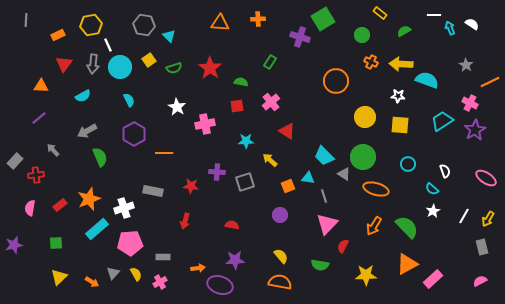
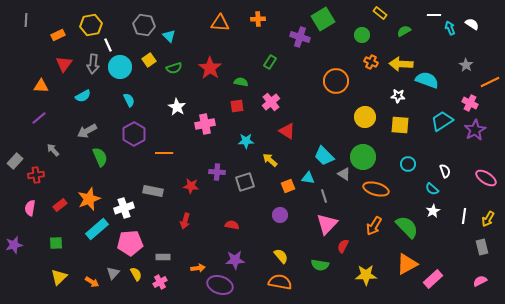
white line at (464, 216): rotated 21 degrees counterclockwise
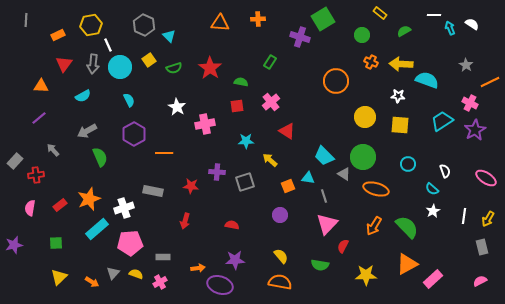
gray hexagon at (144, 25): rotated 15 degrees clockwise
yellow semicircle at (136, 274): rotated 40 degrees counterclockwise
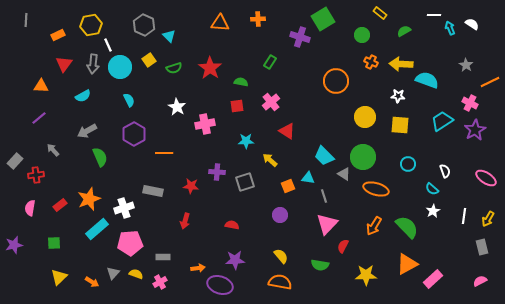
green square at (56, 243): moved 2 px left
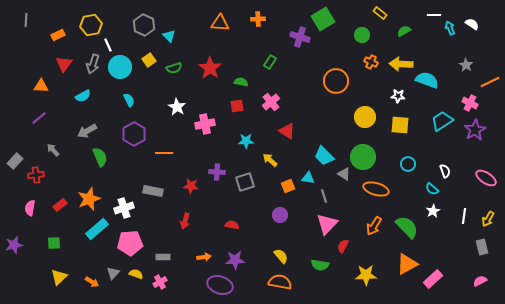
gray arrow at (93, 64): rotated 12 degrees clockwise
orange arrow at (198, 268): moved 6 px right, 11 px up
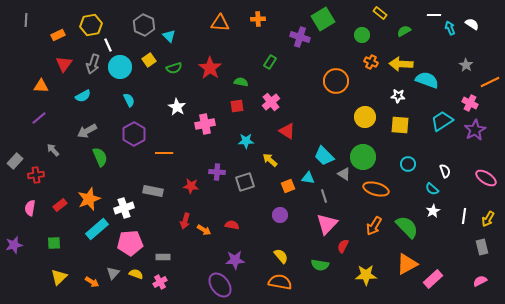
orange arrow at (204, 257): moved 27 px up; rotated 40 degrees clockwise
purple ellipse at (220, 285): rotated 35 degrees clockwise
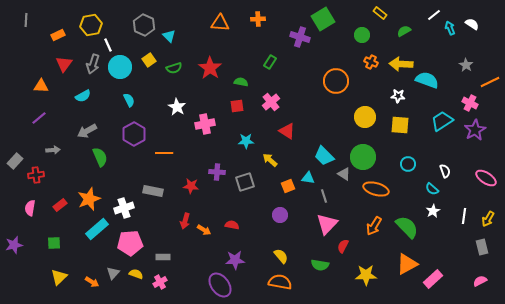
white line at (434, 15): rotated 40 degrees counterclockwise
gray arrow at (53, 150): rotated 128 degrees clockwise
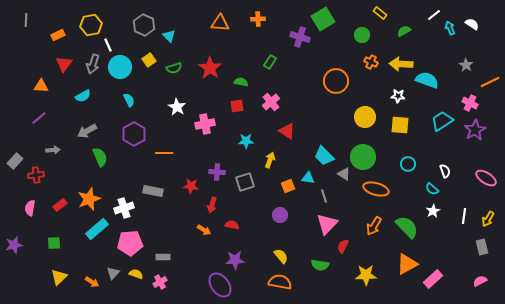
yellow arrow at (270, 160): rotated 70 degrees clockwise
red arrow at (185, 221): moved 27 px right, 16 px up
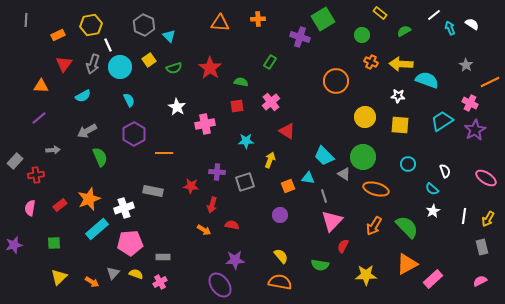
pink triangle at (327, 224): moved 5 px right, 3 px up
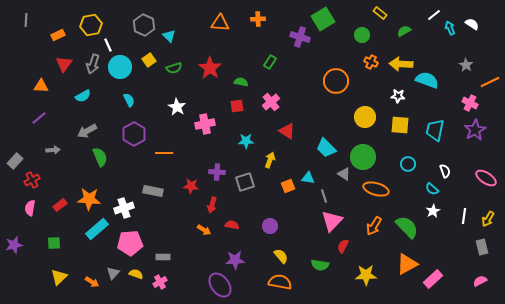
cyan trapezoid at (442, 121): moved 7 px left, 9 px down; rotated 45 degrees counterclockwise
cyan trapezoid at (324, 156): moved 2 px right, 8 px up
red cross at (36, 175): moved 4 px left, 5 px down; rotated 21 degrees counterclockwise
orange star at (89, 199): rotated 25 degrees clockwise
purple circle at (280, 215): moved 10 px left, 11 px down
